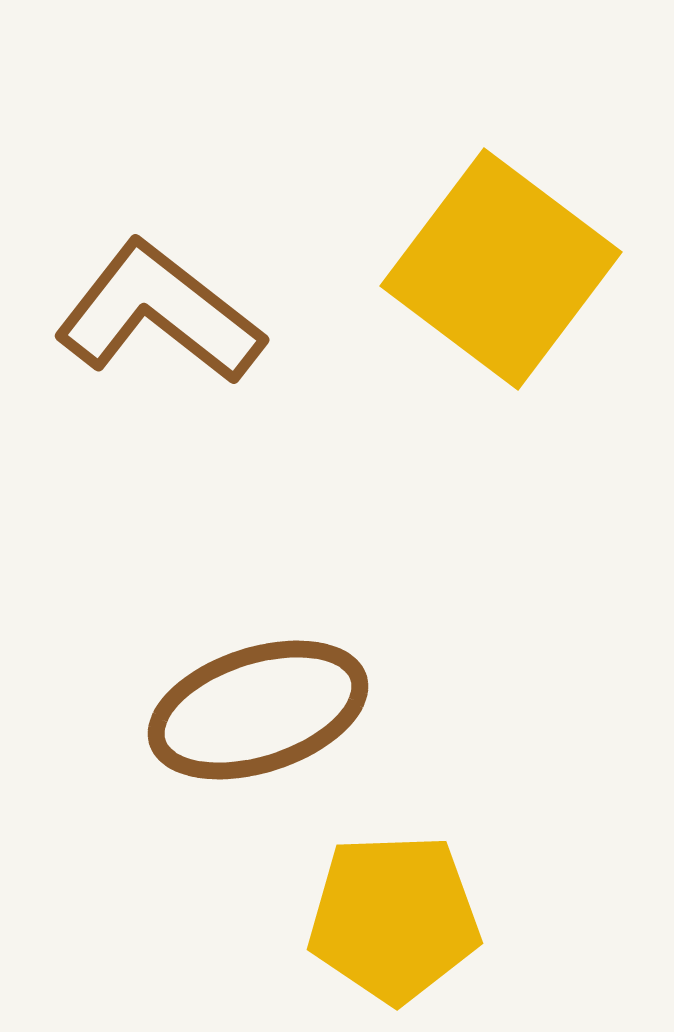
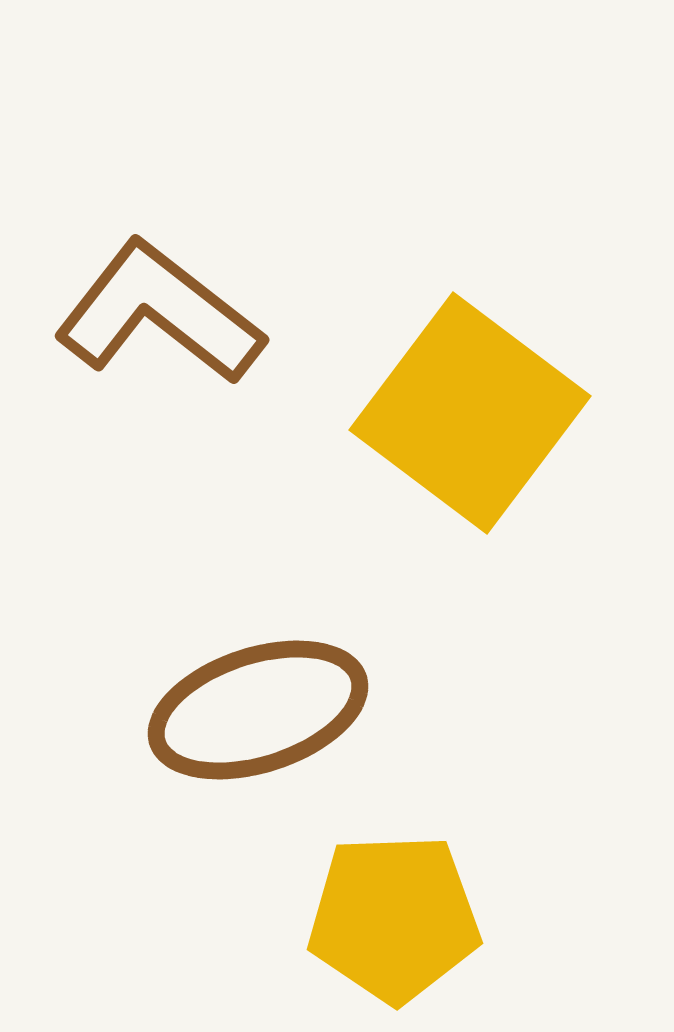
yellow square: moved 31 px left, 144 px down
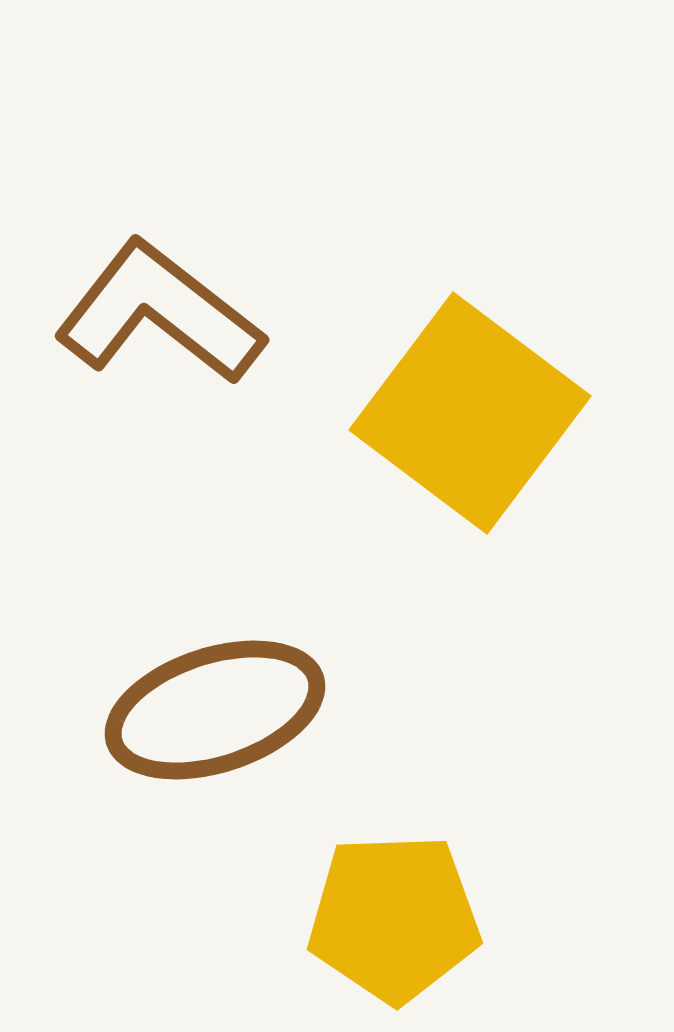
brown ellipse: moved 43 px left
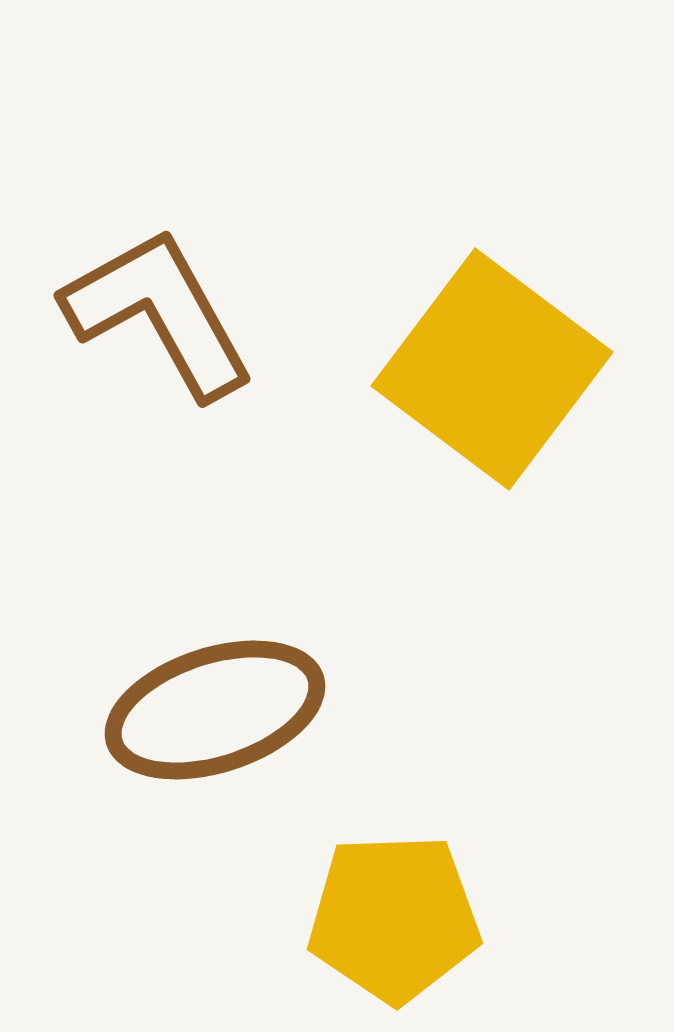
brown L-shape: rotated 23 degrees clockwise
yellow square: moved 22 px right, 44 px up
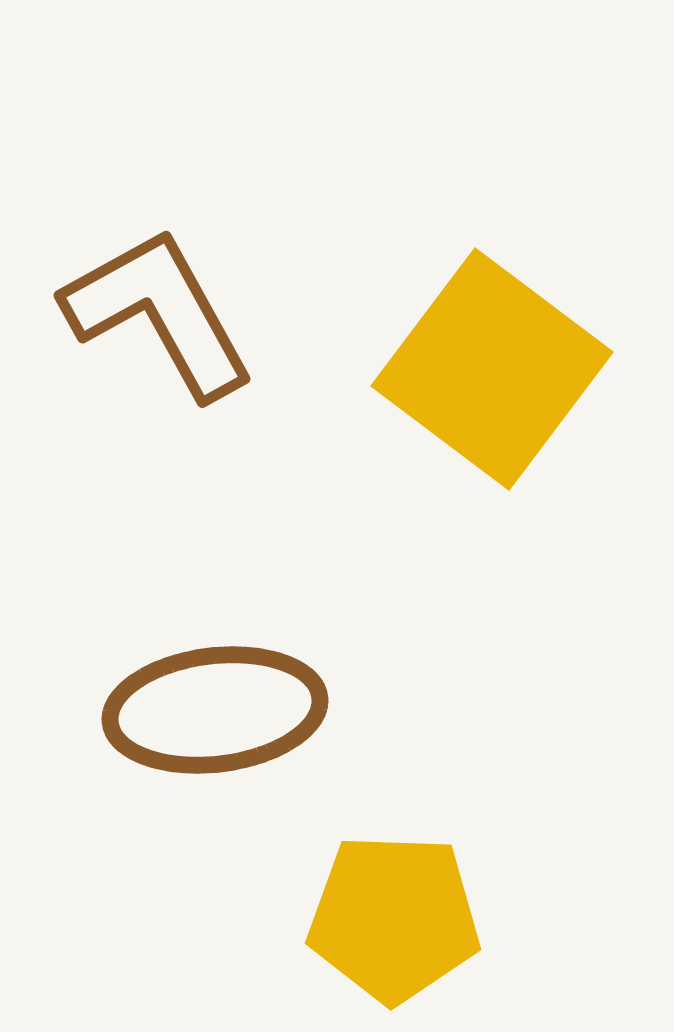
brown ellipse: rotated 11 degrees clockwise
yellow pentagon: rotated 4 degrees clockwise
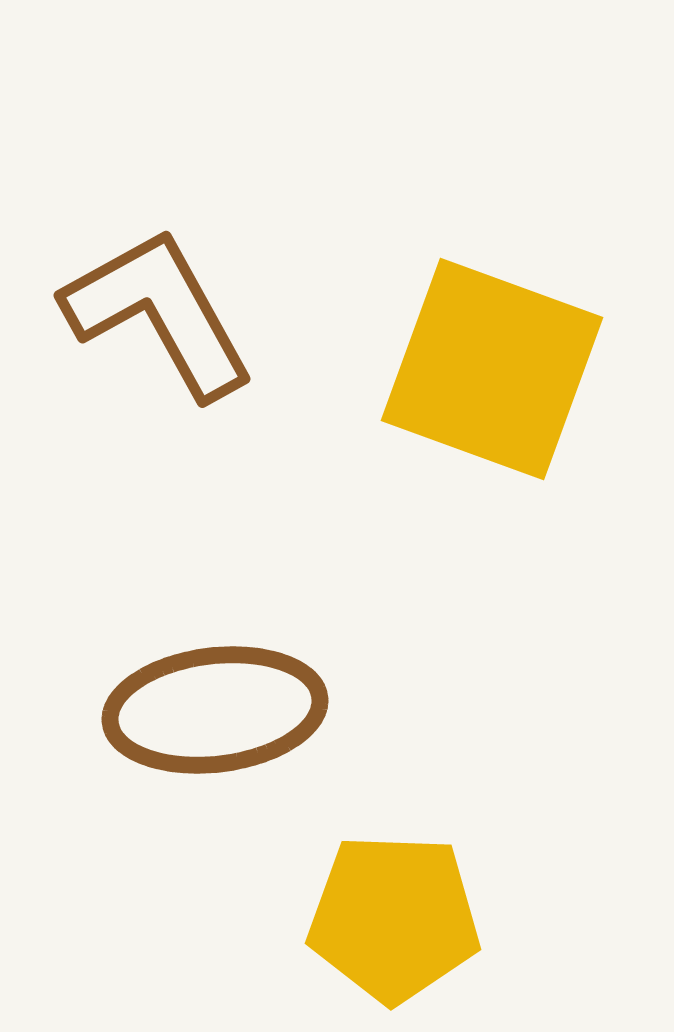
yellow square: rotated 17 degrees counterclockwise
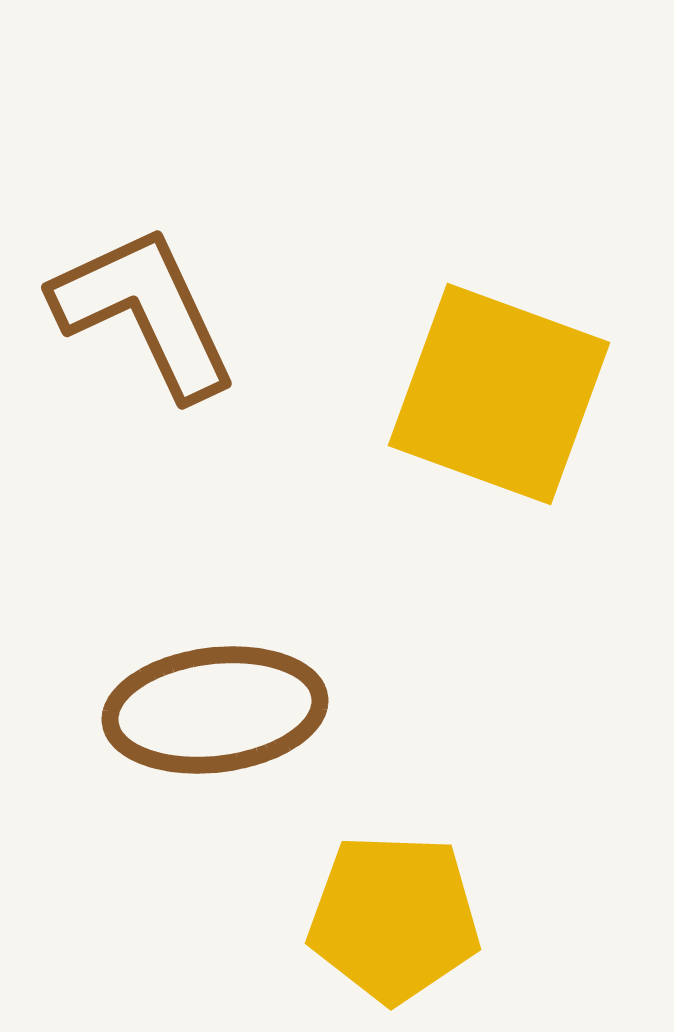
brown L-shape: moved 14 px left, 1 px up; rotated 4 degrees clockwise
yellow square: moved 7 px right, 25 px down
